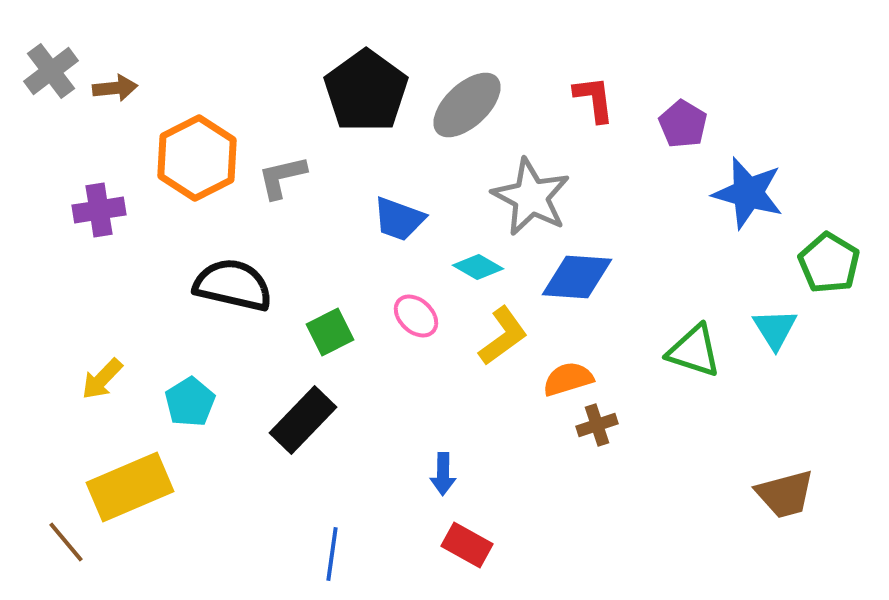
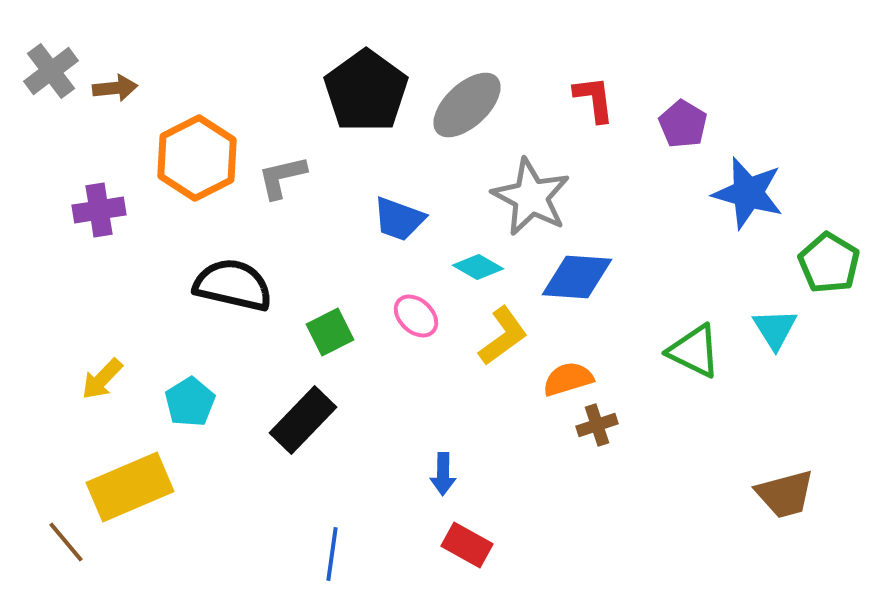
green triangle: rotated 8 degrees clockwise
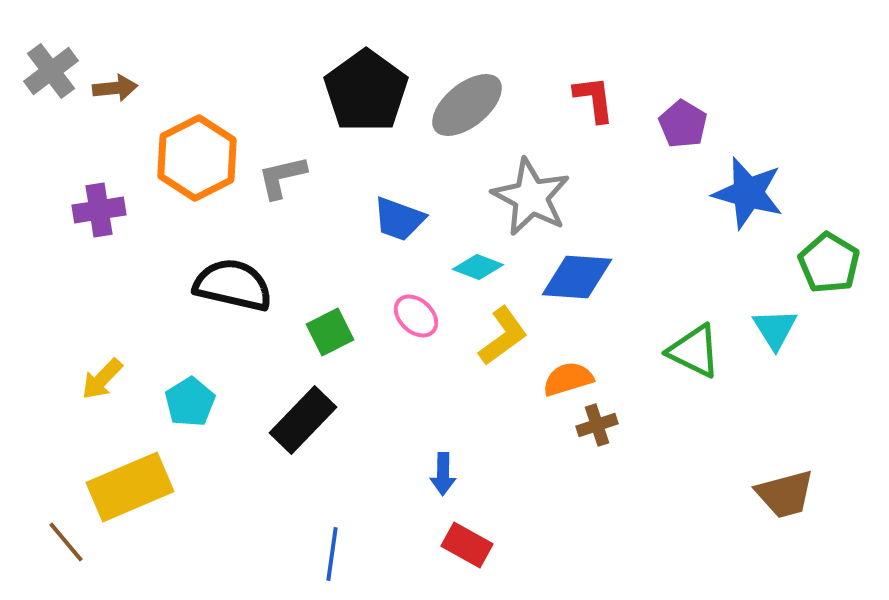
gray ellipse: rotated 4 degrees clockwise
cyan diamond: rotated 9 degrees counterclockwise
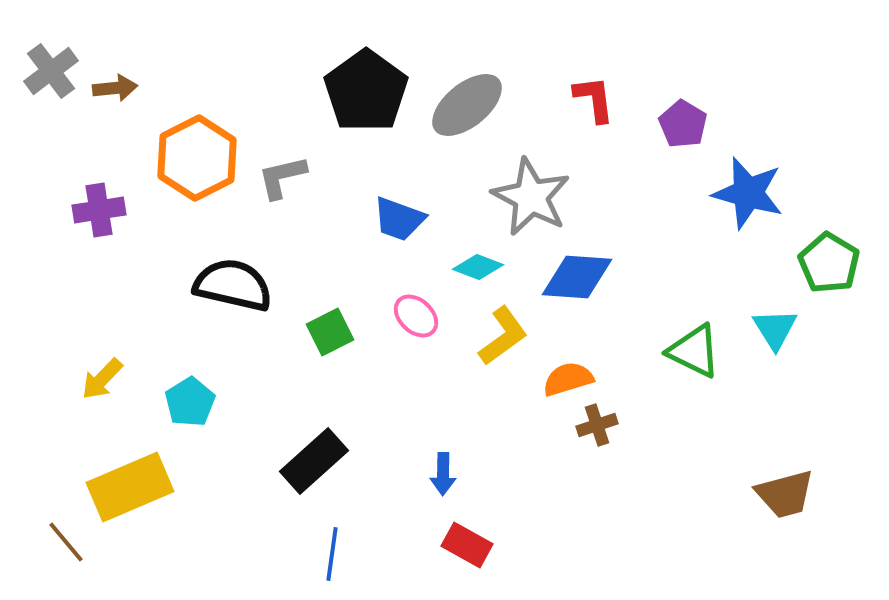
black rectangle: moved 11 px right, 41 px down; rotated 4 degrees clockwise
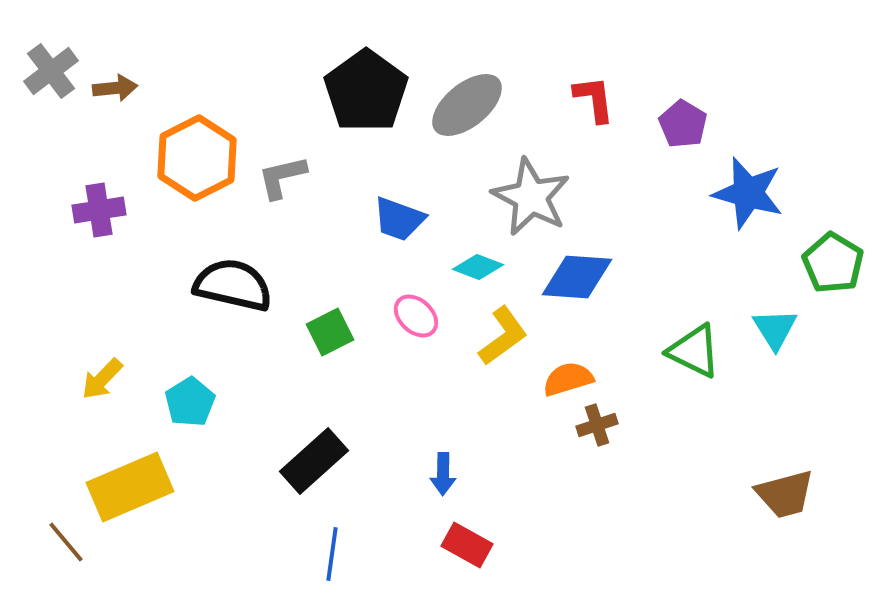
green pentagon: moved 4 px right
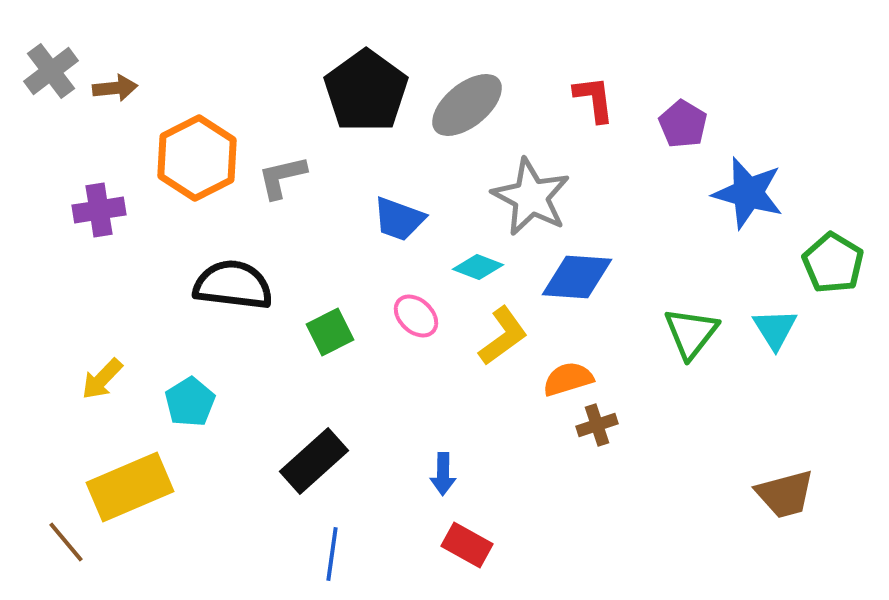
black semicircle: rotated 6 degrees counterclockwise
green triangle: moved 3 px left, 18 px up; rotated 42 degrees clockwise
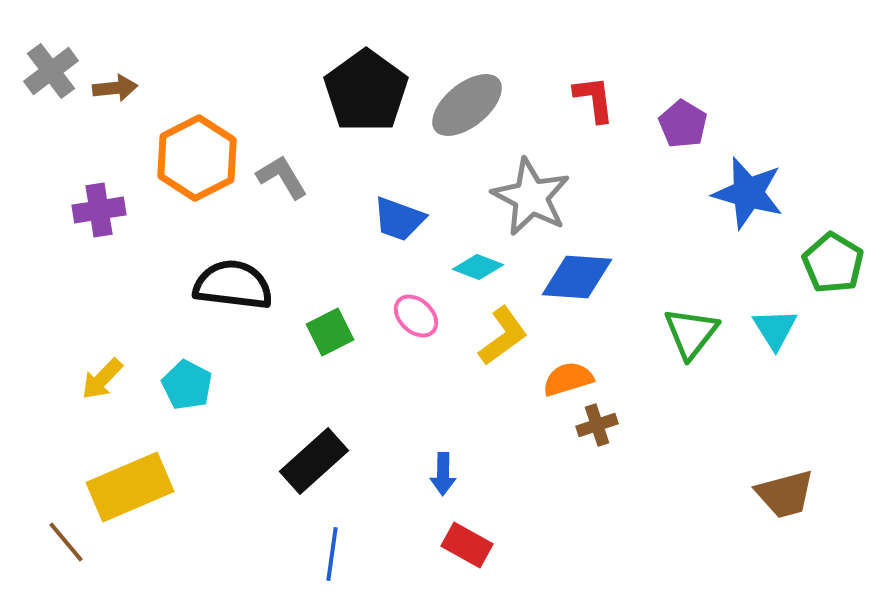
gray L-shape: rotated 72 degrees clockwise
cyan pentagon: moved 3 px left, 17 px up; rotated 12 degrees counterclockwise
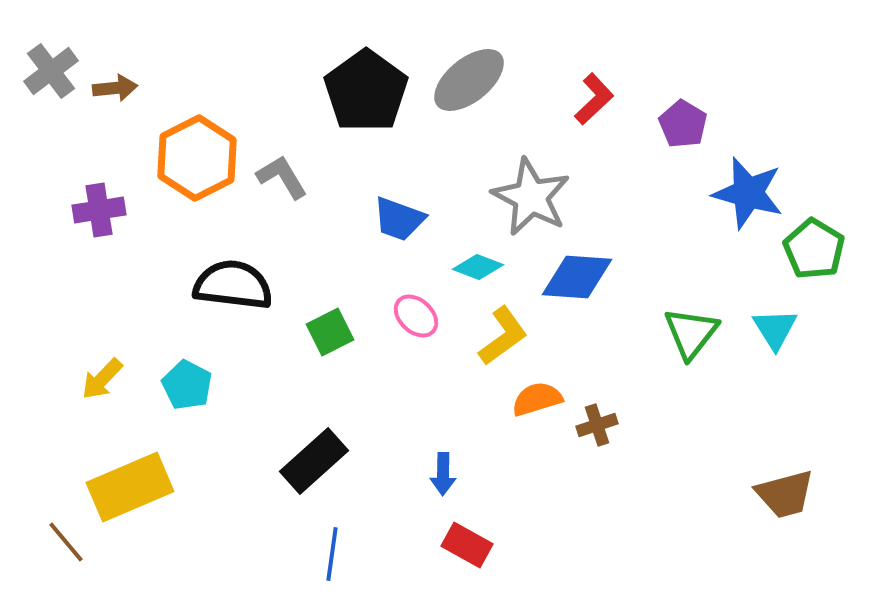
red L-shape: rotated 54 degrees clockwise
gray ellipse: moved 2 px right, 25 px up
green pentagon: moved 19 px left, 14 px up
orange semicircle: moved 31 px left, 20 px down
